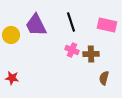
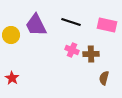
black line: rotated 54 degrees counterclockwise
red star: rotated 24 degrees clockwise
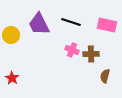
purple trapezoid: moved 3 px right, 1 px up
brown semicircle: moved 1 px right, 2 px up
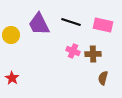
pink rectangle: moved 4 px left
pink cross: moved 1 px right, 1 px down
brown cross: moved 2 px right
brown semicircle: moved 2 px left, 2 px down
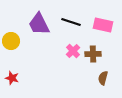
yellow circle: moved 6 px down
pink cross: rotated 24 degrees clockwise
red star: rotated 16 degrees counterclockwise
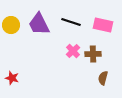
yellow circle: moved 16 px up
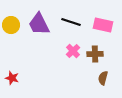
brown cross: moved 2 px right
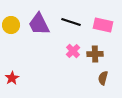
red star: rotated 24 degrees clockwise
